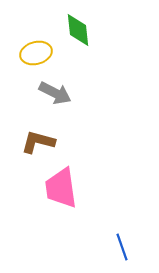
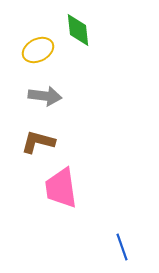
yellow ellipse: moved 2 px right, 3 px up; rotated 12 degrees counterclockwise
gray arrow: moved 10 px left, 3 px down; rotated 20 degrees counterclockwise
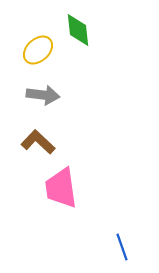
yellow ellipse: rotated 16 degrees counterclockwise
gray arrow: moved 2 px left, 1 px up
brown L-shape: rotated 28 degrees clockwise
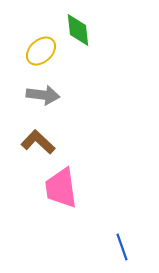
yellow ellipse: moved 3 px right, 1 px down
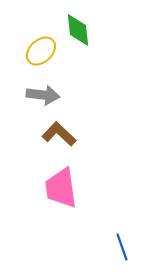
brown L-shape: moved 21 px right, 8 px up
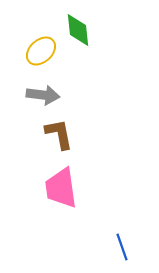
brown L-shape: rotated 36 degrees clockwise
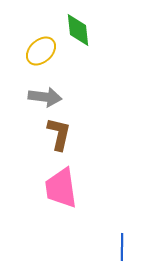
gray arrow: moved 2 px right, 2 px down
brown L-shape: rotated 24 degrees clockwise
blue line: rotated 20 degrees clockwise
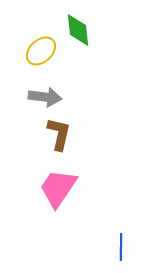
pink trapezoid: moved 3 px left; rotated 42 degrees clockwise
blue line: moved 1 px left
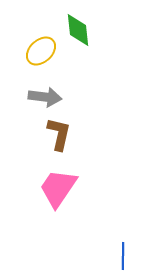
blue line: moved 2 px right, 9 px down
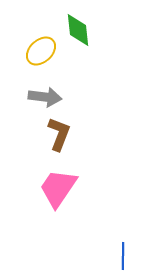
brown L-shape: rotated 8 degrees clockwise
